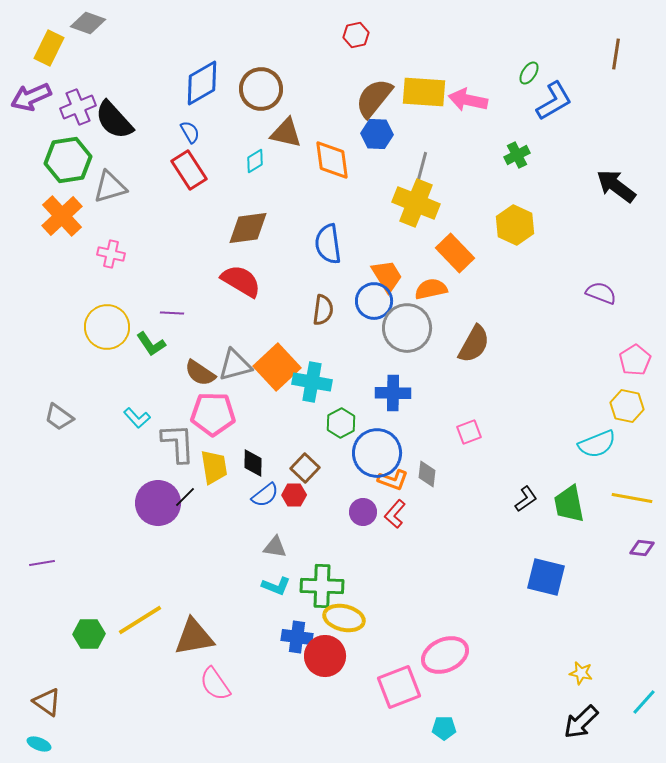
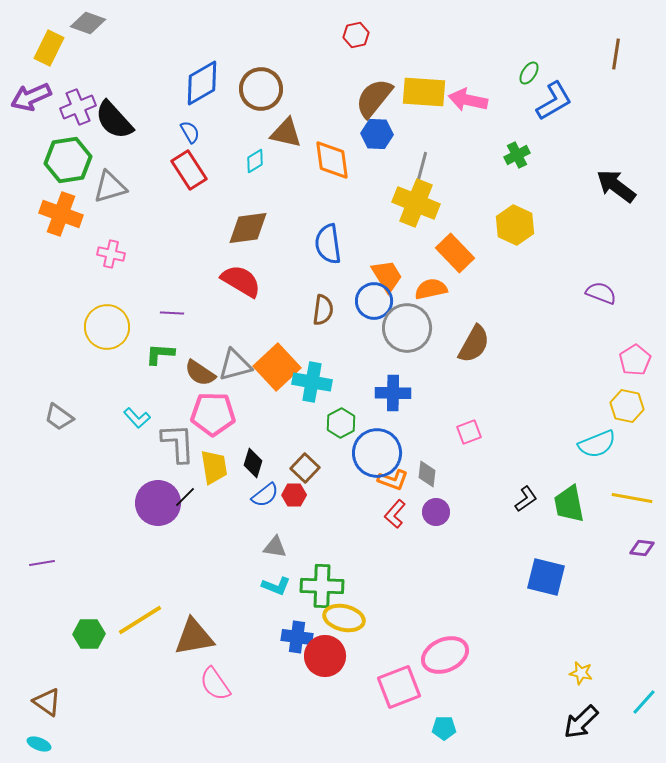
orange cross at (62, 216): moved 1 px left, 2 px up; rotated 27 degrees counterclockwise
green L-shape at (151, 344): moved 9 px right, 10 px down; rotated 128 degrees clockwise
black diamond at (253, 463): rotated 16 degrees clockwise
purple circle at (363, 512): moved 73 px right
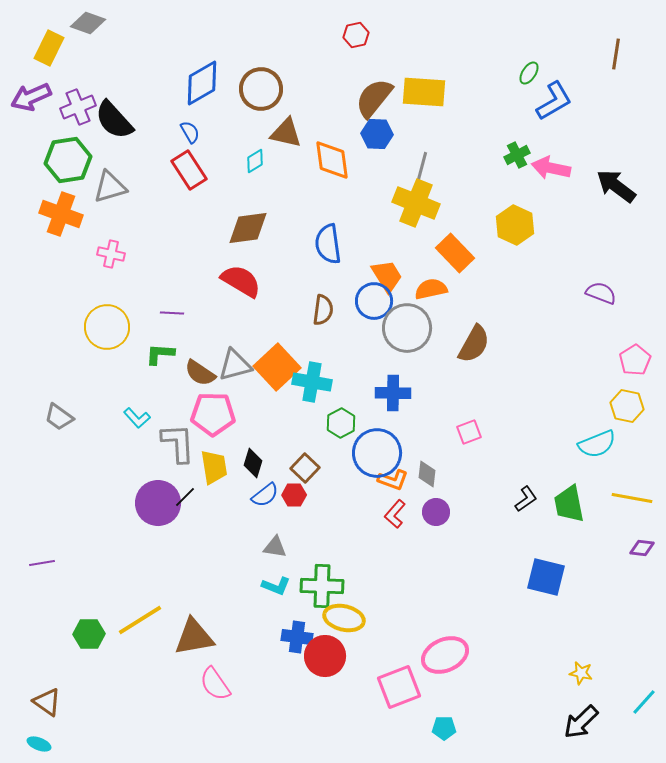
pink arrow at (468, 100): moved 83 px right, 68 px down
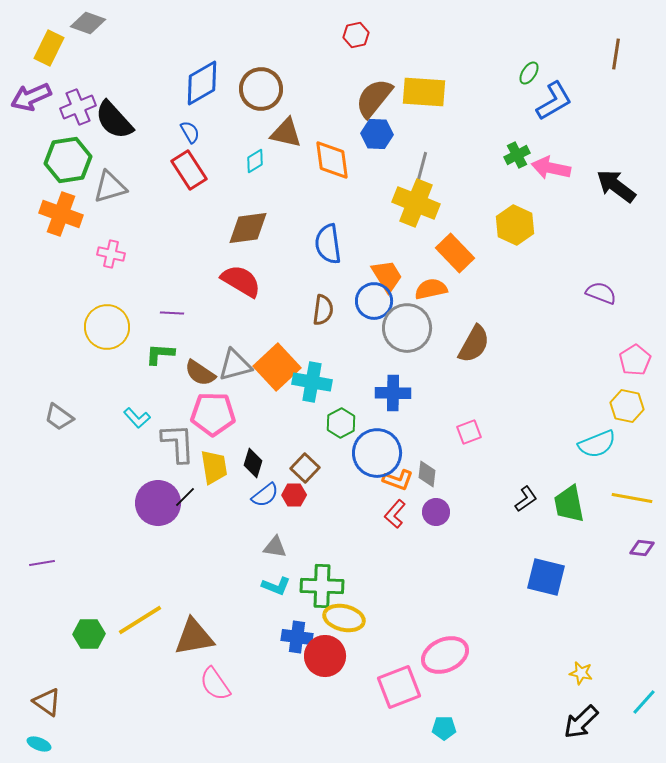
orange L-shape at (393, 480): moved 5 px right
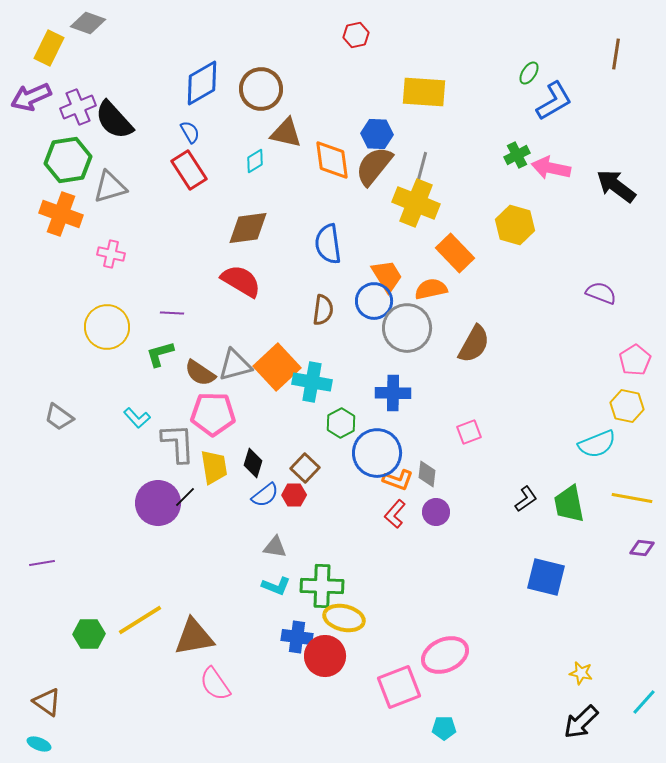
brown semicircle at (374, 98): moved 68 px down
yellow hexagon at (515, 225): rotated 9 degrees counterclockwise
green L-shape at (160, 354): rotated 20 degrees counterclockwise
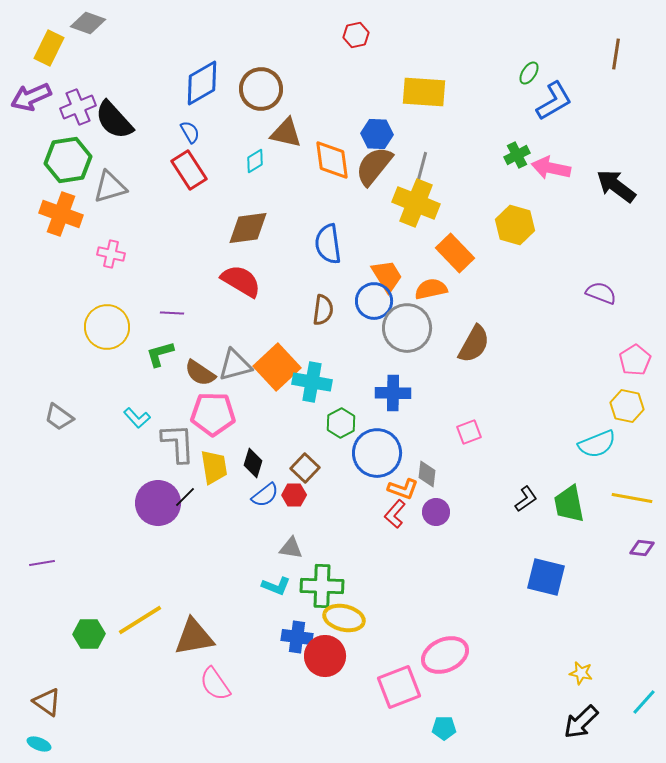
orange L-shape at (398, 480): moved 5 px right, 9 px down
gray triangle at (275, 547): moved 16 px right, 1 px down
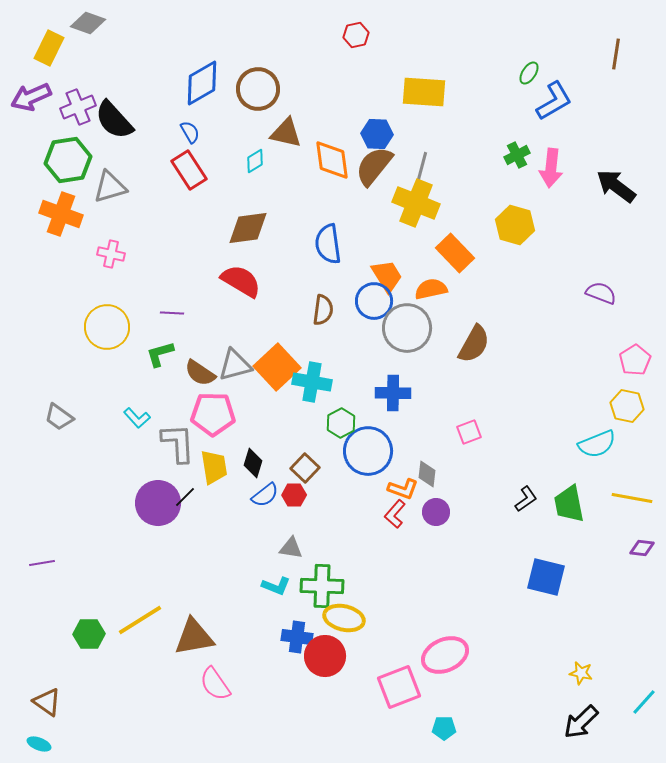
brown circle at (261, 89): moved 3 px left
pink arrow at (551, 168): rotated 96 degrees counterclockwise
blue circle at (377, 453): moved 9 px left, 2 px up
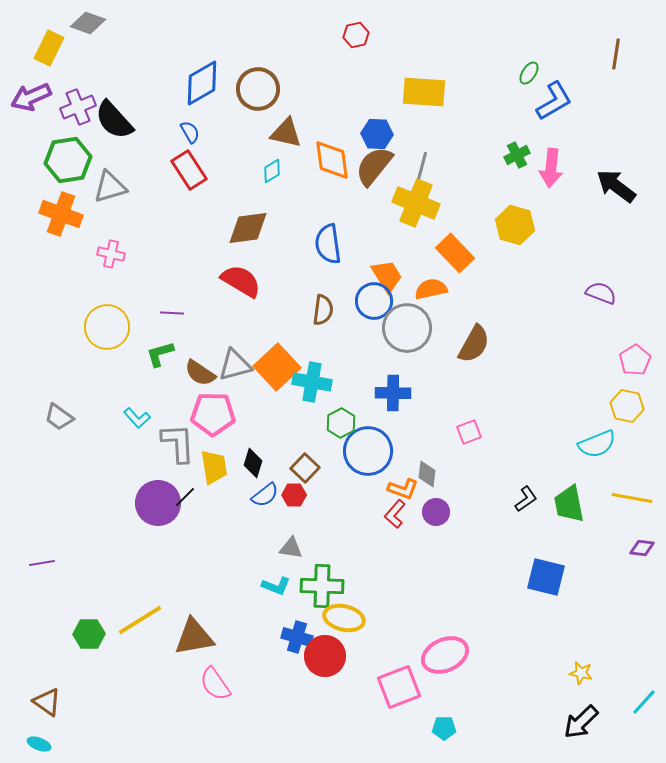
cyan diamond at (255, 161): moved 17 px right, 10 px down
blue cross at (297, 637): rotated 8 degrees clockwise
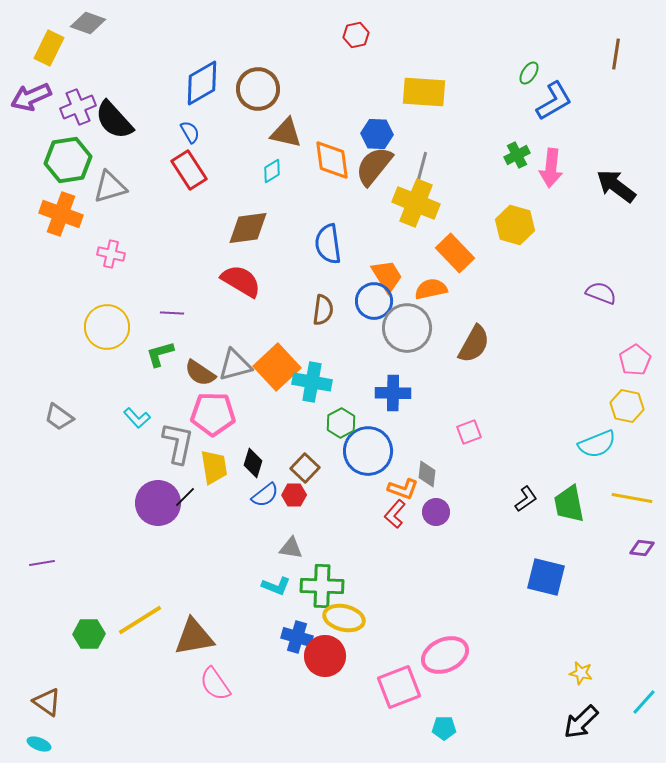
gray L-shape at (178, 443): rotated 15 degrees clockwise
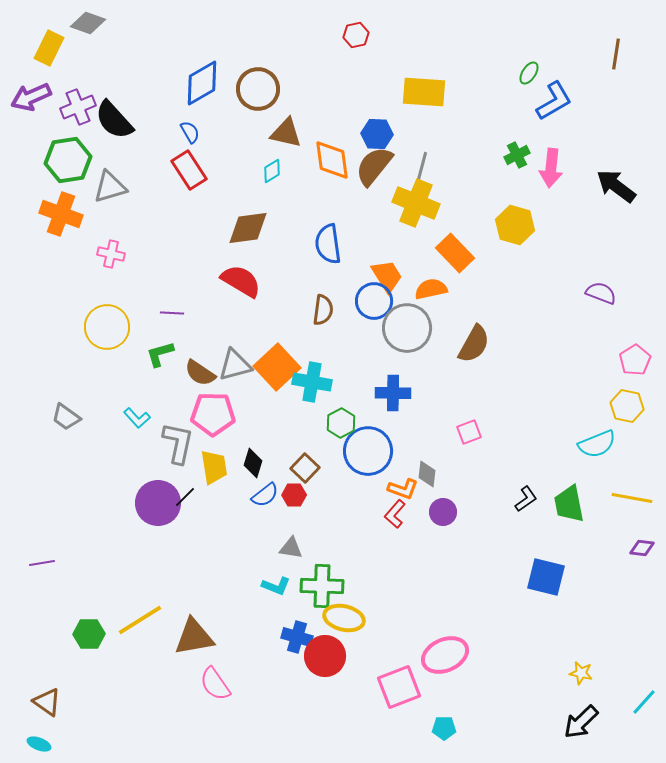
gray trapezoid at (59, 417): moved 7 px right
purple circle at (436, 512): moved 7 px right
